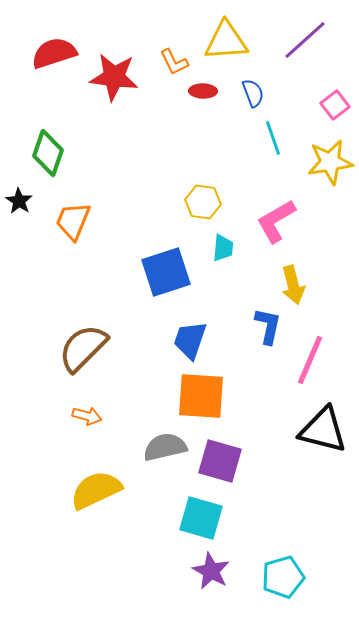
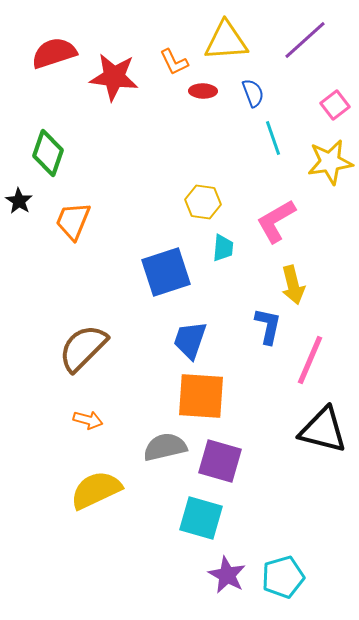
orange arrow: moved 1 px right, 4 px down
purple star: moved 16 px right, 4 px down
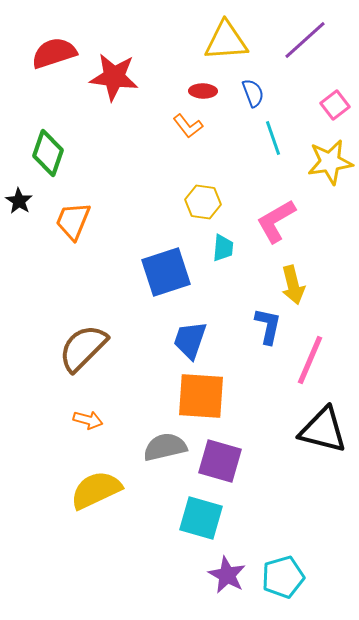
orange L-shape: moved 14 px right, 64 px down; rotated 12 degrees counterclockwise
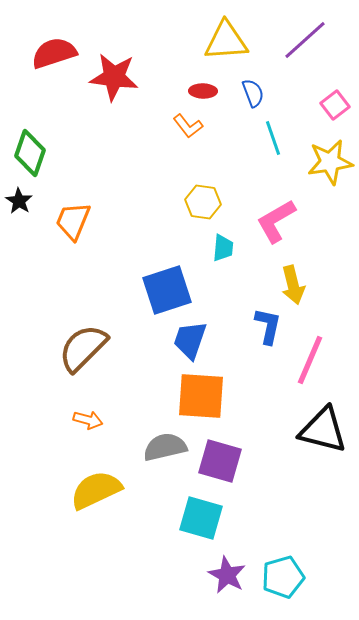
green diamond: moved 18 px left
blue square: moved 1 px right, 18 px down
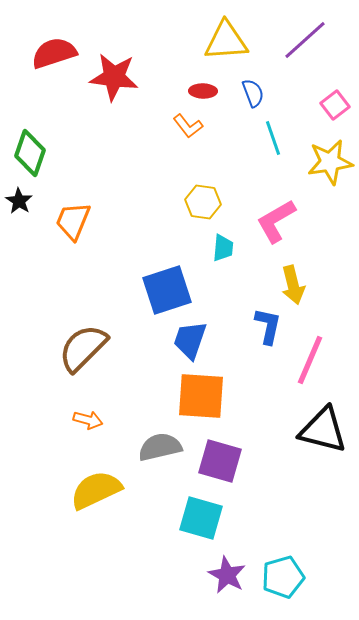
gray semicircle: moved 5 px left
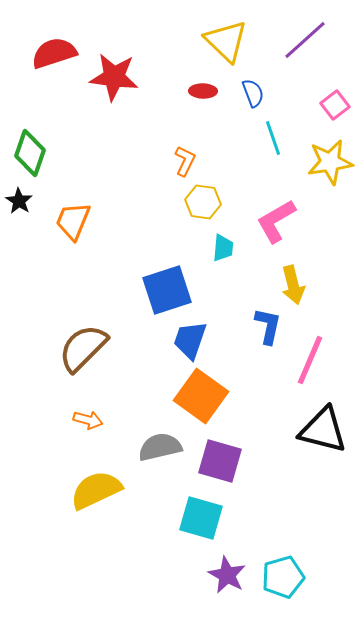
yellow triangle: rotated 48 degrees clockwise
orange L-shape: moved 3 px left, 35 px down; rotated 116 degrees counterclockwise
orange square: rotated 32 degrees clockwise
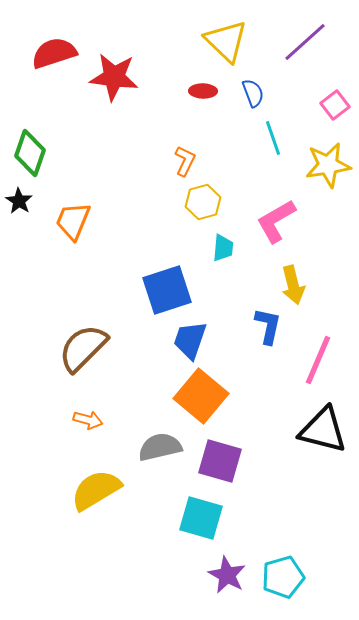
purple line: moved 2 px down
yellow star: moved 2 px left, 3 px down
yellow hexagon: rotated 24 degrees counterclockwise
pink line: moved 8 px right
orange square: rotated 4 degrees clockwise
yellow semicircle: rotated 6 degrees counterclockwise
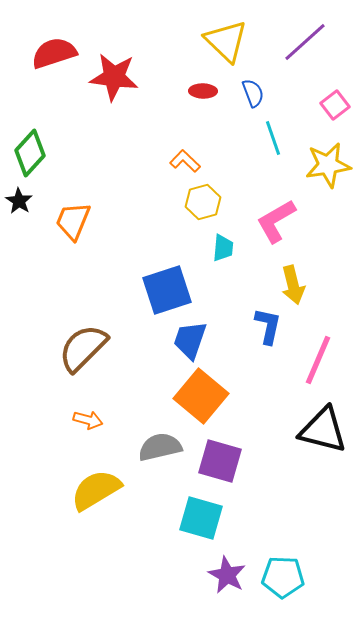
green diamond: rotated 24 degrees clockwise
orange L-shape: rotated 72 degrees counterclockwise
cyan pentagon: rotated 18 degrees clockwise
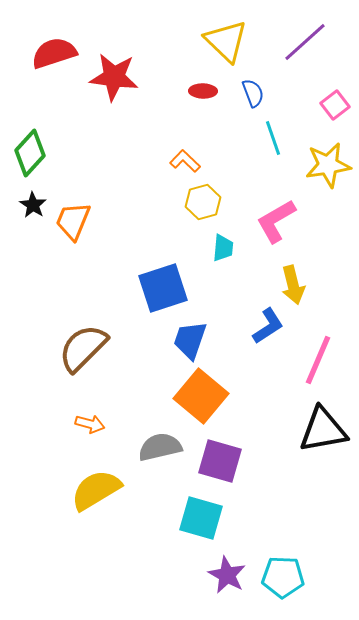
black star: moved 14 px right, 4 px down
blue square: moved 4 px left, 2 px up
blue L-shape: rotated 45 degrees clockwise
orange arrow: moved 2 px right, 4 px down
black triangle: rotated 24 degrees counterclockwise
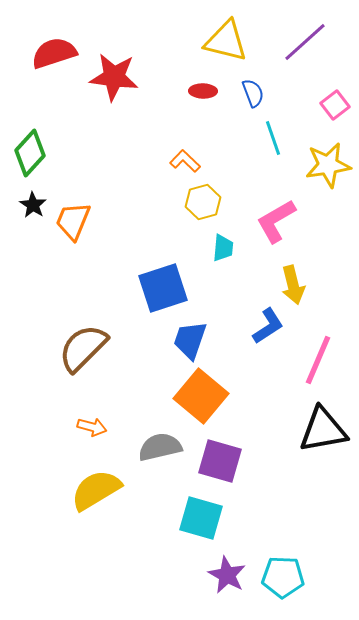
yellow triangle: rotated 30 degrees counterclockwise
orange arrow: moved 2 px right, 3 px down
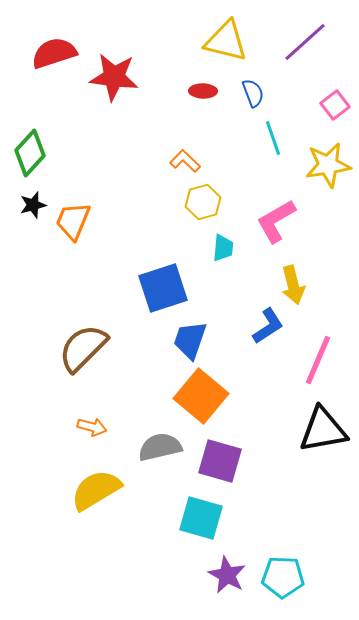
black star: rotated 24 degrees clockwise
